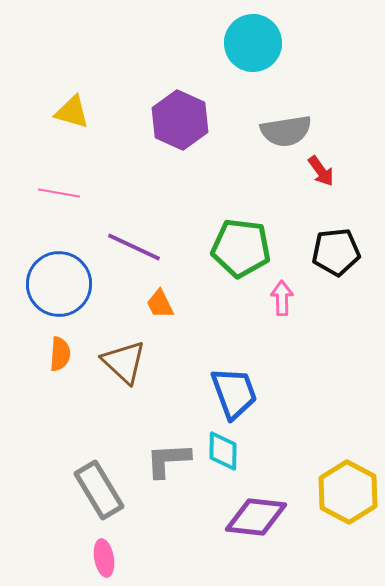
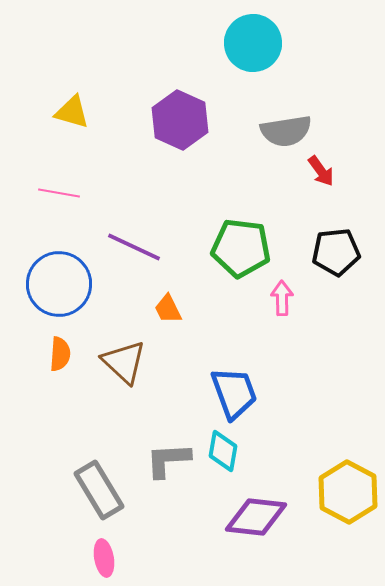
orange trapezoid: moved 8 px right, 5 px down
cyan diamond: rotated 9 degrees clockwise
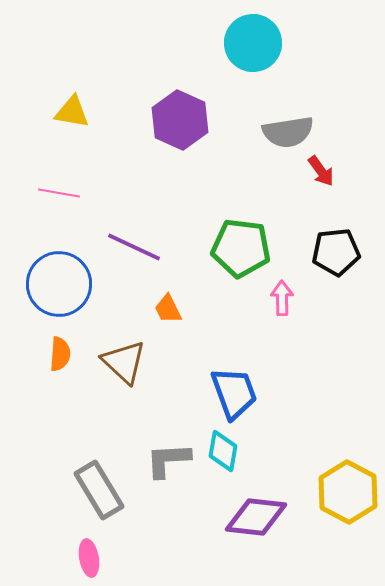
yellow triangle: rotated 6 degrees counterclockwise
gray semicircle: moved 2 px right, 1 px down
pink ellipse: moved 15 px left
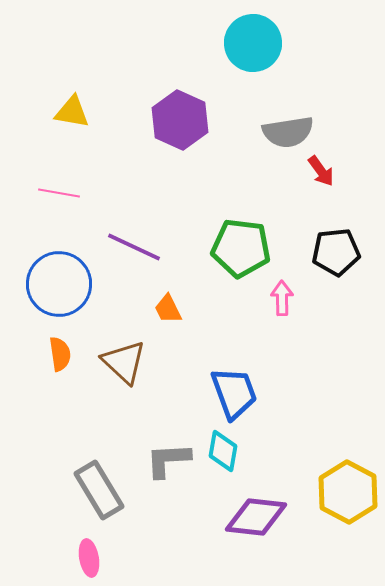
orange semicircle: rotated 12 degrees counterclockwise
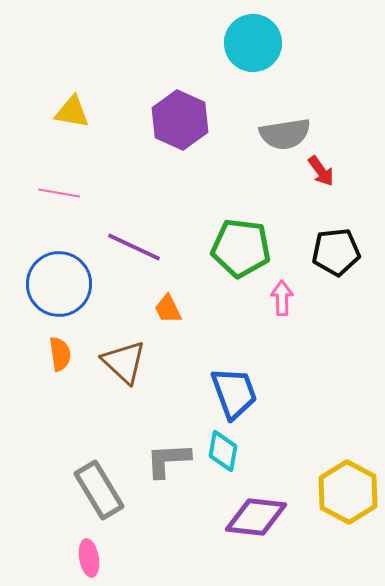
gray semicircle: moved 3 px left, 2 px down
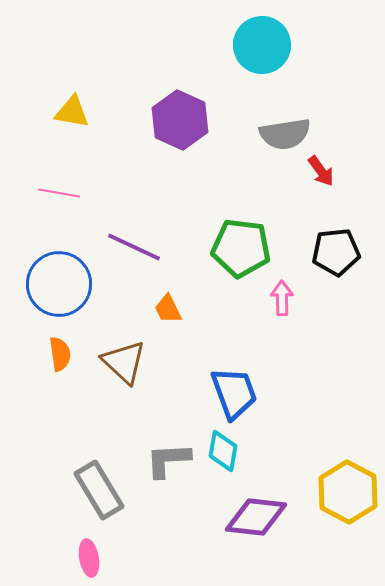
cyan circle: moved 9 px right, 2 px down
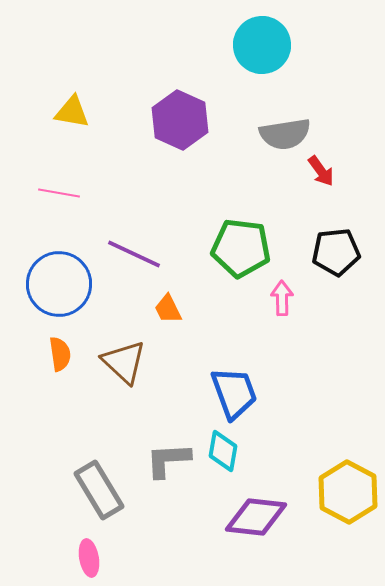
purple line: moved 7 px down
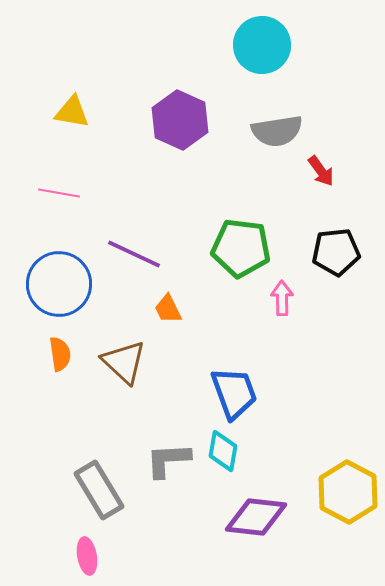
gray semicircle: moved 8 px left, 3 px up
pink ellipse: moved 2 px left, 2 px up
